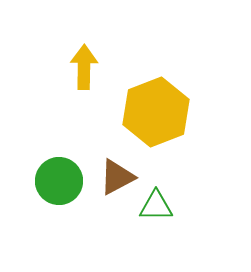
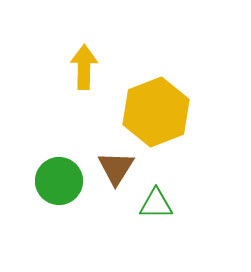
brown triangle: moved 1 px left, 9 px up; rotated 30 degrees counterclockwise
green triangle: moved 2 px up
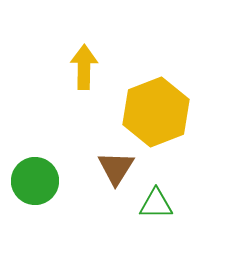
green circle: moved 24 px left
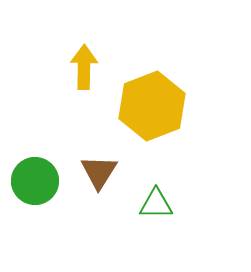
yellow hexagon: moved 4 px left, 6 px up
brown triangle: moved 17 px left, 4 px down
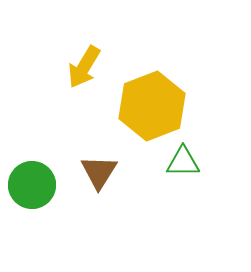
yellow arrow: rotated 150 degrees counterclockwise
green circle: moved 3 px left, 4 px down
green triangle: moved 27 px right, 42 px up
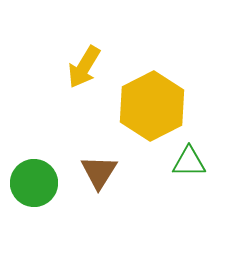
yellow hexagon: rotated 6 degrees counterclockwise
green triangle: moved 6 px right
green circle: moved 2 px right, 2 px up
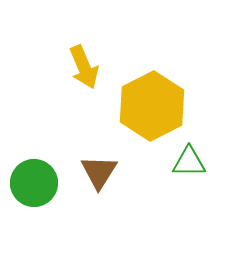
yellow arrow: rotated 54 degrees counterclockwise
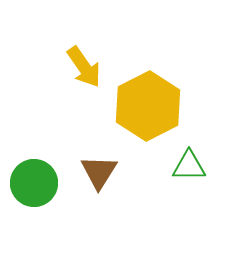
yellow arrow: rotated 12 degrees counterclockwise
yellow hexagon: moved 4 px left
green triangle: moved 4 px down
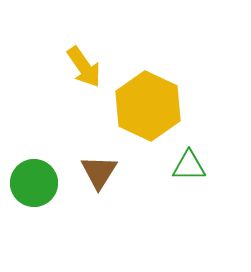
yellow hexagon: rotated 8 degrees counterclockwise
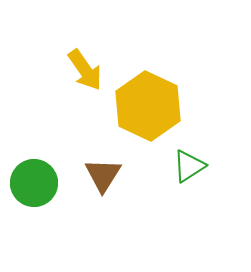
yellow arrow: moved 1 px right, 3 px down
green triangle: rotated 33 degrees counterclockwise
brown triangle: moved 4 px right, 3 px down
